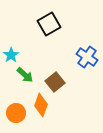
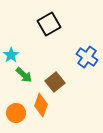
green arrow: moved 1 px left
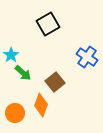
black square: moved 1 px left
green arrow: moved 1 px left, 2 px up
orange circle: moved 1 px left
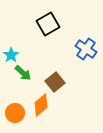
blue cross: moved 1 px left, 8 px up
orange diamond: rotated 30 degrees clockwise
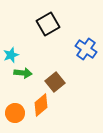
cyan star: rotated 14 degrees clockwise
green arrow: rotated 36 degrees counterclockwise
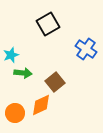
orange diamond: rotated 15 degrees clockwise
